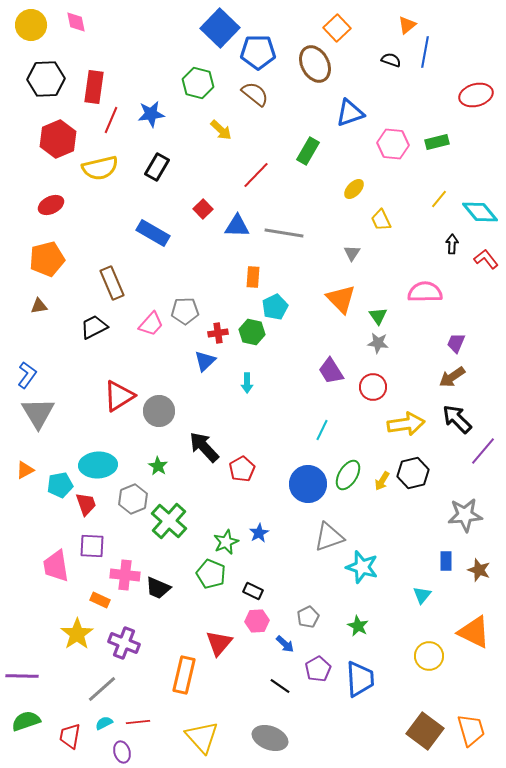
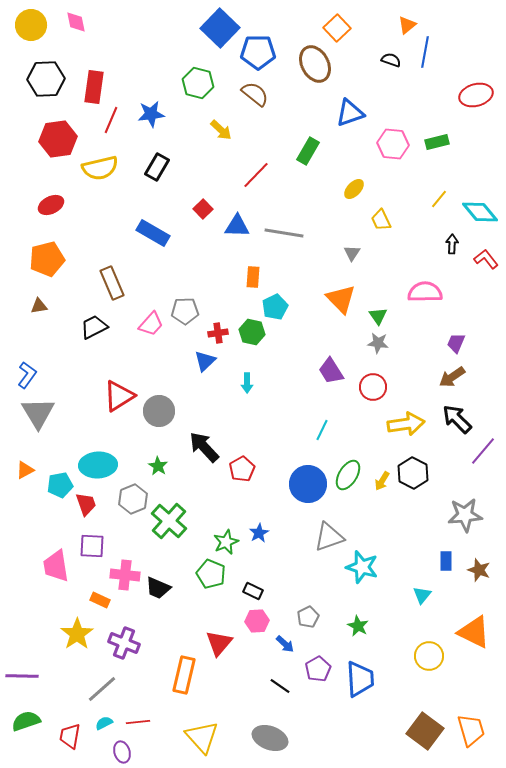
red hexagon at (58, 139): rotated 15 degrees clockwise
black hexagon at (413, 473): rotated 20 degrees counterclockwise
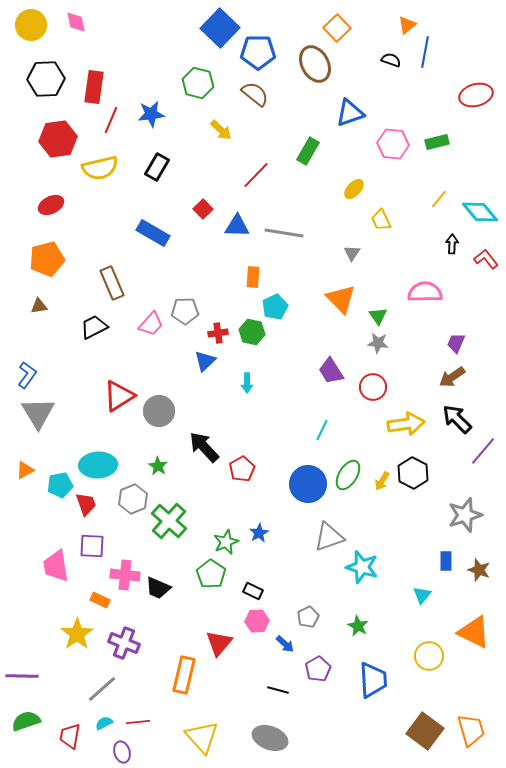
gray star at (465, 515): rotated 12 degrees counterclockwise
green pentagon at (211, 574): rotated 12 degrees clockwise
blue trapezoid at (360, 679): moved 13 px right, 1 px down
black line at (280, 686): moved 2 px left, 4 px down; rotated 20 degrees counterclockwise
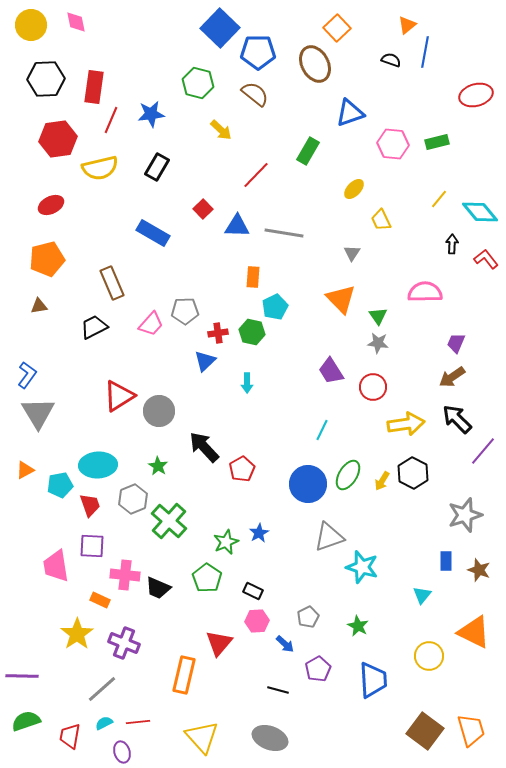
red trapezoid at (86, 504): moved 4 px right, 1 px down
green pentagon at (211, 574): moved 4 px left, 4 px down
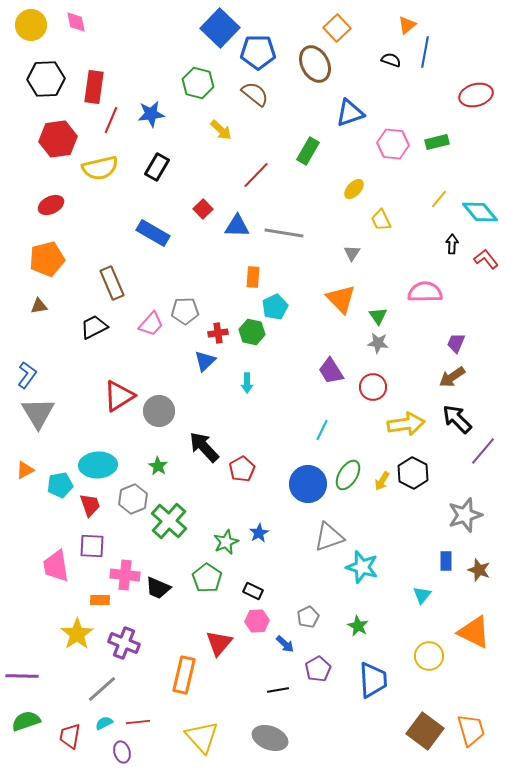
orange rectangle at (100, 600): rotated 24 degrees counterclockwise
black line at (278, 690): rotated 25 degrees counterclockwise
